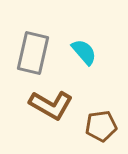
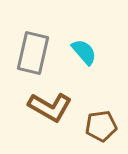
brown L-shape: moved 1 px left, 2 px down
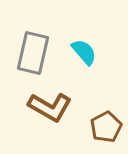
brown pentagon: moved 5 px right, 1 px down; rotated 20 degrees counterclockwise
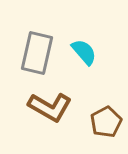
gray rectangle: moved 4 px right
brown pentagon: moved 5 px up
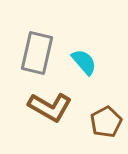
cyan semicircle: moved 10 px down
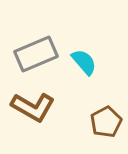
gray rectangle: moved 1 px left, 1 px down; rotated 54 degrees clockwise
brown L-shape: moved 17 px left
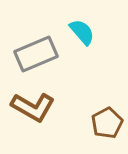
cyan semicircle: moved 2 px left, 30 px up
brown pentagon: moved 1 px right, 1 px down
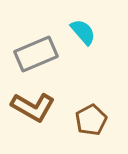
cyan semicircle: moved 1 px right
brown pentagon: moved 16 px left, 3 px up
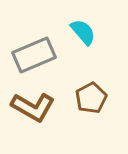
gray rectangle: moved 2 px left, 1 px down
brown pentagon: moved 22 px up
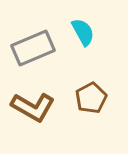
cyan semicircle: rotated 12 degrees clockwise
gray rectangle: moved 1 px left, 7 px up
